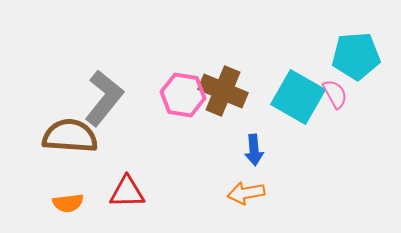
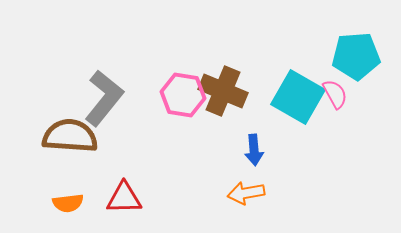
red triangle: moved 3 px left, 6 px down
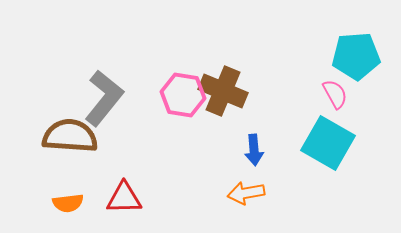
cyan square: moved 30 px right, 46 px down
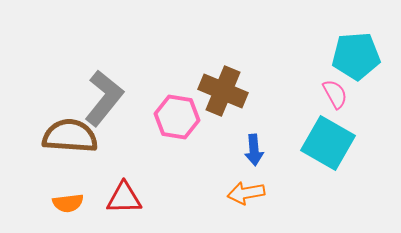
pink hexagon: moved 6 px left, 22 px down
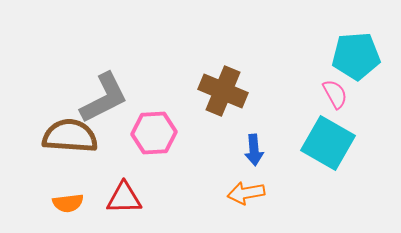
gray L-shape: rotated 24 degrees clockwise
pink hexagon: moved 23 px left, 16 px down; rotated 12 degrees counterclockwise
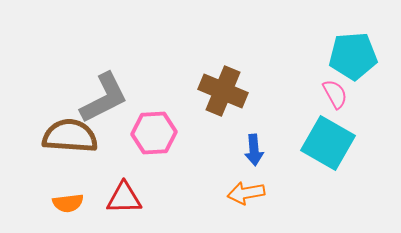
cyan pentagon: moved 3 px left
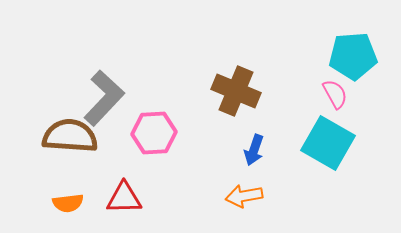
brown cross: moved 13 px right
gray L-shape: rotated 20 degrees counterclockwise
blue arrow: rotated 24 degrees clockwise
orange arrow: moved 2 px left, 3 px down
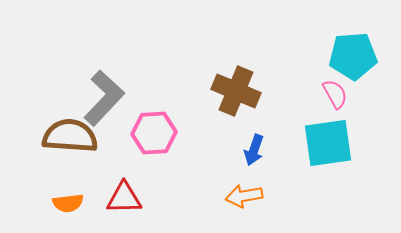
cyan square: rotated 38 degrees counterclockwise
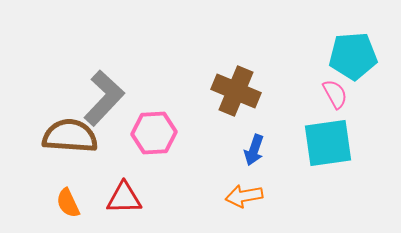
orange semicircle: rotated 72 degrees clockwise
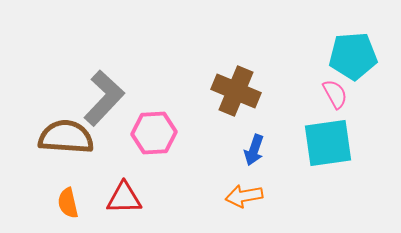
brown semicircle: moved 4 px left, 1 px down
orange semicircle: rotated 12 degrees clockwise
